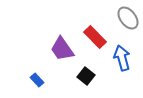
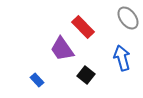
red rectangle: moved 12 px left, 10 px up
black square: moved 1 px up
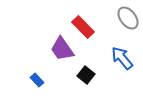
blue arrow: rotated 25 degrees counterclockwise
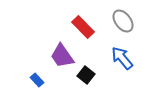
gray ellipse: moved 5 px left, 3 px down
purple trapezoid: moved 7 px down
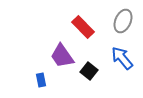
gray ellipse: rotated 60 degrees clockwise
black square: moved 3 px right, 4 px up
blue rectangle: moved 4 px right; rotated 32 degrees clockwise
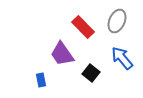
gray ellipse: moved 6 px left
purple trapezoid: moved 2 px up
black square: moved 2 px right, 2 px down
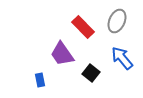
blue rectangle: moved 1 px left
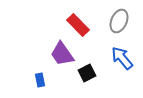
gray ellipse: moved 2 px right
red rectangle: moved 5 px left, 2 px up
black square: moved 4 px left; rotated 24 degrees clockwise
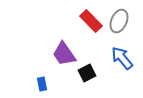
red rectangle: moved 13 px right, 4 px up
purple trapezoid: moved 2 px right
blue rectangle: moved 2 px right, 4 px down
